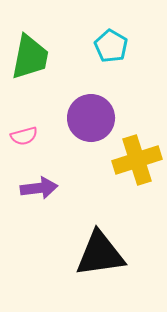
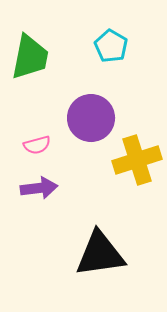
pink semicircle: moved 13 px right, 9 px down
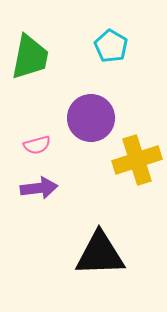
black triangle: rotated 6 degrees clockwise
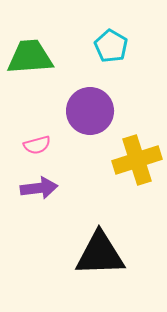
green trapezoid: rotated 105 degrees counterclockwise
purple circle: moved 1 px left, 7 px up
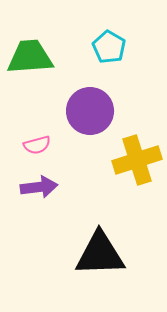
cyan pentagon: moved 2 px left, 1 px down
purple arrow: moved 1 px up
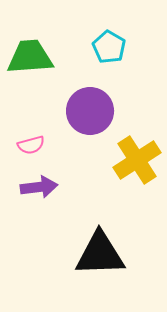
pink semicircle: moved 6 px left
yellow cross: rotated 15 degrees counterclockwise
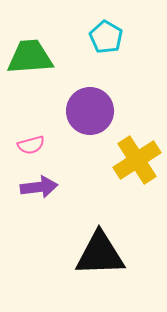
cyan pentagon: moved 3 px left, 10 px up
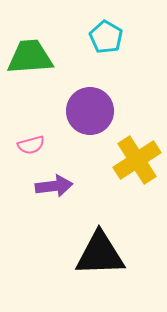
purple arrow: moved 15 px right, 1 px up
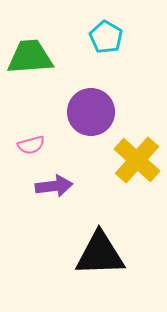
purple circle: moved 1 px right, 1 px down
yellow cross: rotated 15 degrees counterclockwise
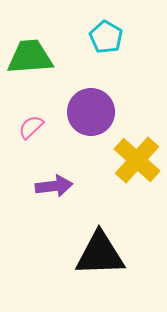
pink semicircle: moved 18 px up; rotated 152 degrees clockwise
